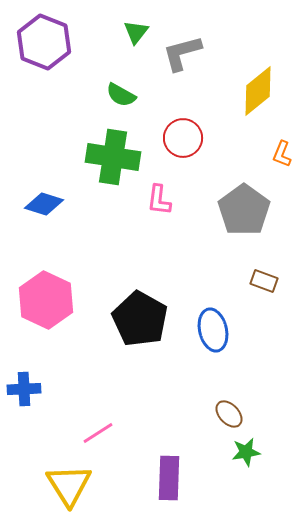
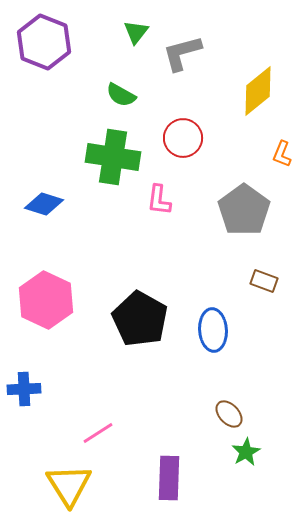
blue ellipse: rotated 9 degrees clockwise
green star: rotated 20 degrees counterclockwise
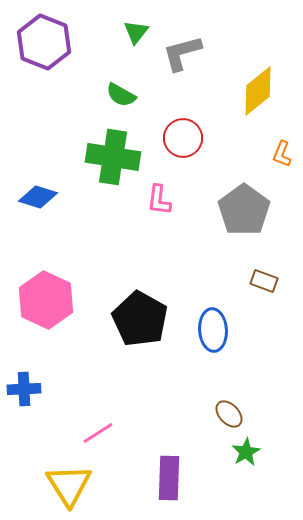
blue diamond: moved 6 px left, 7 px up
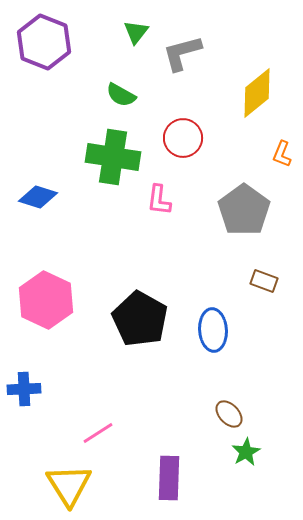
yellow diamond: moved 1 px left, 2 px down
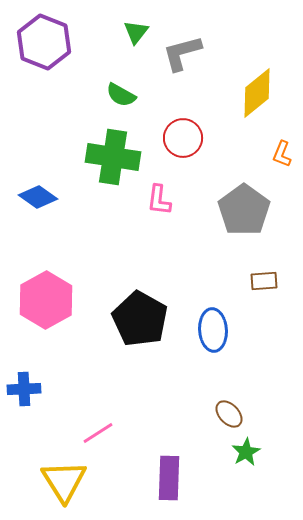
blue diamond: rotated 18 degrees clockwise
brown rectangle: rotated 24 degrees counterclockwise
pink hexagon: rotated 6 degrees clockwise
yellow triangle: moved 5 px left, 4 px up
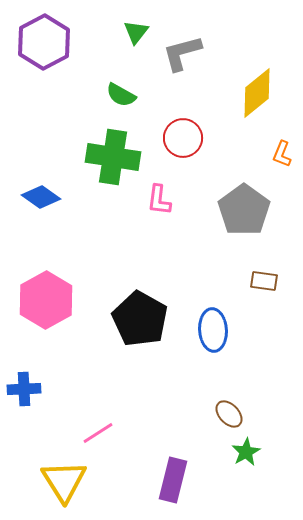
purple hexagon: rotated 10 degrees clockwise
blue diamond: moved 3 px right
brown rectangle: rotated 12 degrees clockwise
purple rectangle: moved 4 px right, 2 px down; rotated 12 degrees clockwise
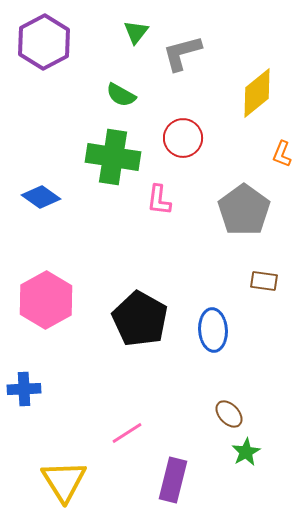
pink line: moved 29 px right
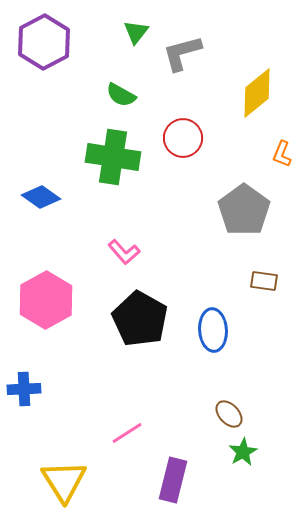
pink L-shape: moved 35 px left, 52 px down; rotated 48 degrees counterclockwise
green star: moved 3 px left
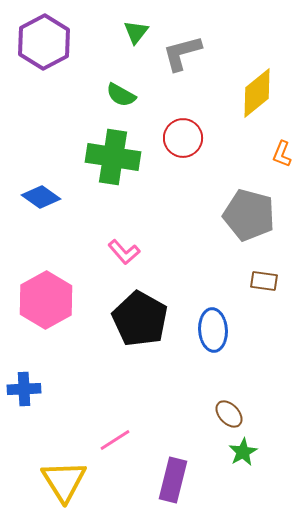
gray pentagon: moved 5 px right, 5 px down; rotated 21 degrees counterclockwise
pink line: moved 12 px left, 7 px down
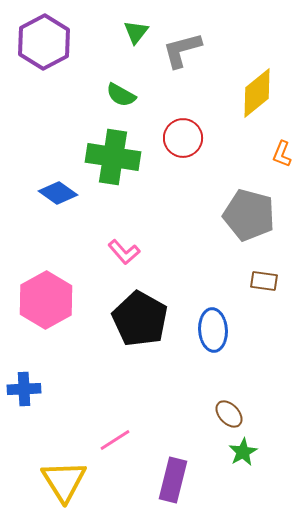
gray L-shape: moved 3 px up
blue diamond: moved 17 px right, 4 px up
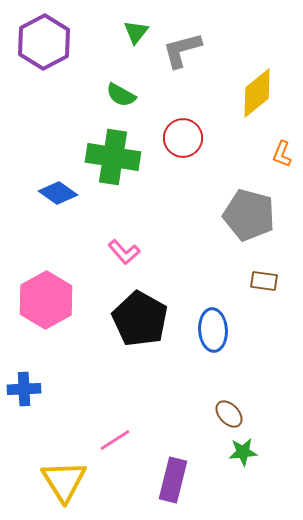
green star: rotated 24 degrees clockwise
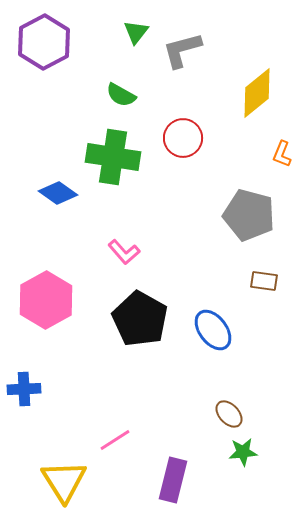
blue ellipse: rotated 33 degrees counterclockwise
